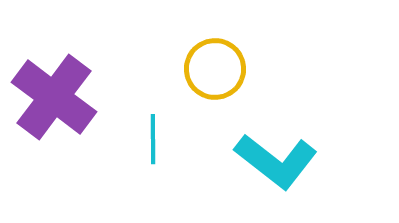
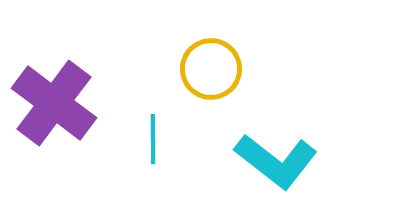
yellow circle: moved 4 px left
purple cross: moved 6 px down
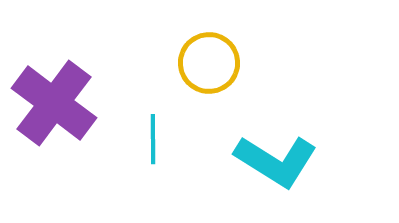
yellow circle: moved 2 px left, 6 px up
cyan L-shape: rotated 6 degrees counterclockwise
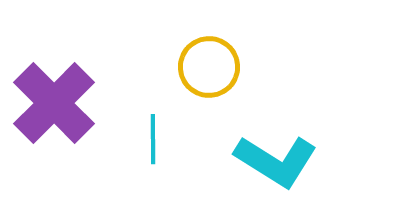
yellow circle: moved 4 px down
purple cross: rotated 8 degrees clockwise
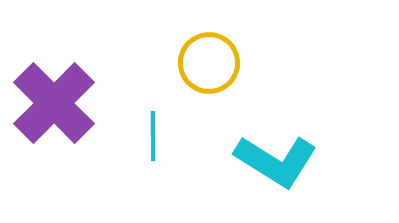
yellow circle: moved 4 px up
cyan line: moved 3 px up
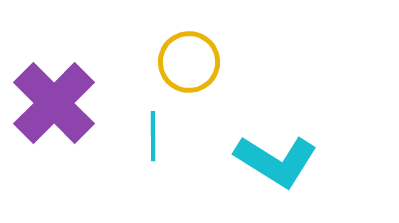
yellow circle: moved 20 px left, 1 px up
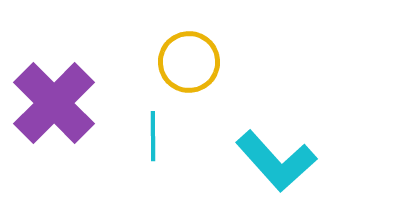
cyan L-shape: rotated 16 degrees clockwise
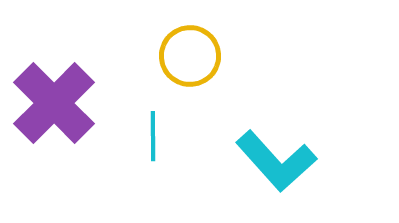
yellow circle: moved 1 px right, 6 px up
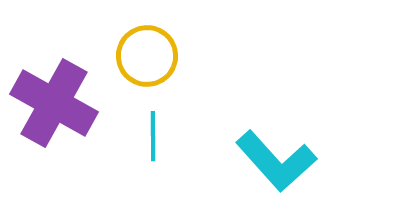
yellow circle: moved 43 px left
purple cross: rotated 16 degrees counterclockwise
